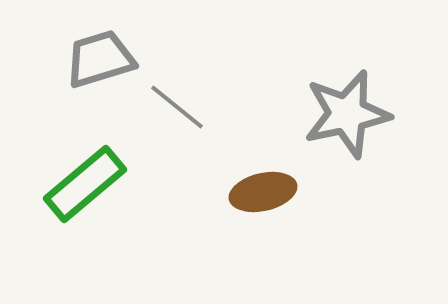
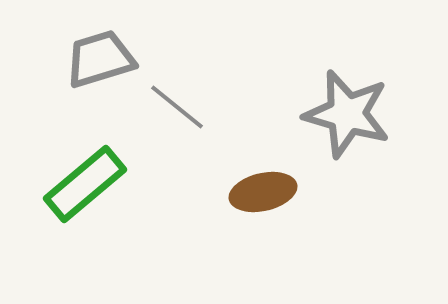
gray star: rotated 28 degrees clockwise
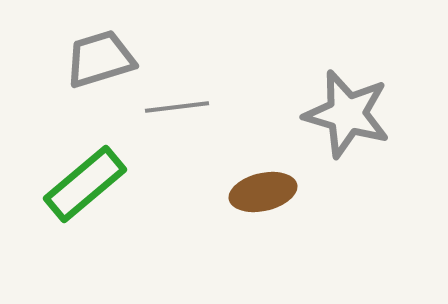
gray line: rotated 46 degrees counterclockwise
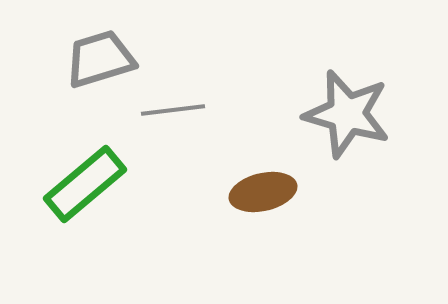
gray line: moved 4 px left, 3 px down
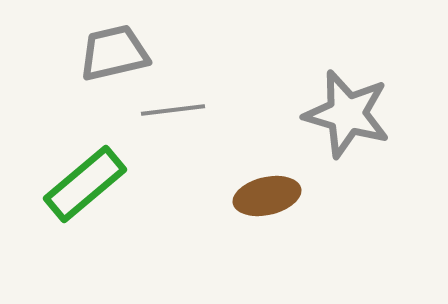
gray trapezoid: moved 14 px right, 6 px up; rotated 4 degrees clockwise
brown ellipse: moved 4 px right, 4 px down
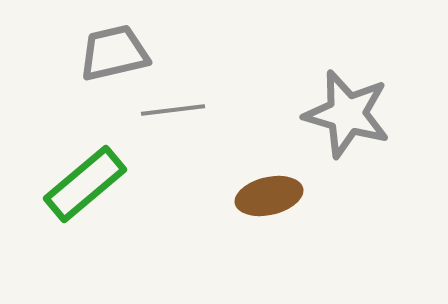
brown ellipse: moved 2 px right
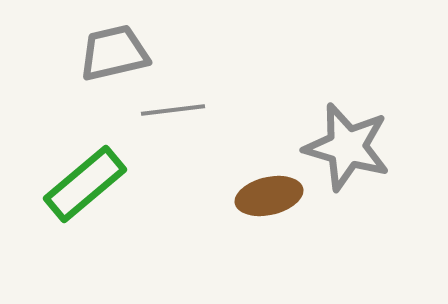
gray star: moved 33 px down
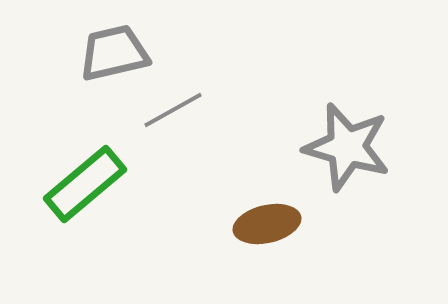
gray line: rotated 22 degrees counterclockwise
brown ellipse: moved 2 px left, 28 px down
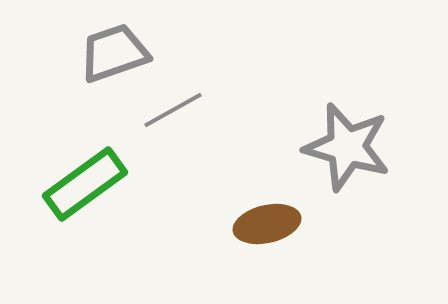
gray trapezoid: rotated 6 degrees counterclockwise
green rectangle: rotated 4 degrees clockwise
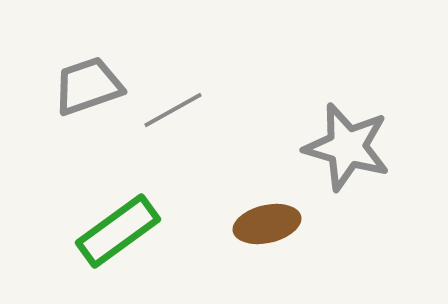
gray trapezoid: moved 26 px left, 33 px down
green rectangle: moved 33 px right, 47 px down
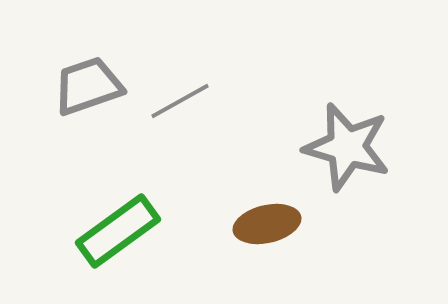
gray line: moved 7 px right, 9 px up
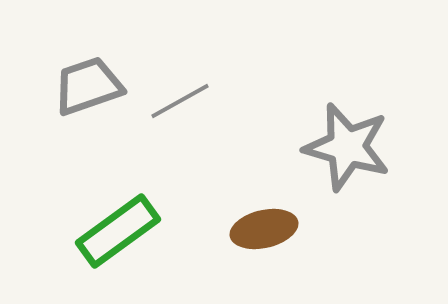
brown ellipse: moved 3 px left, 5 px down
